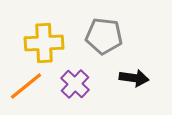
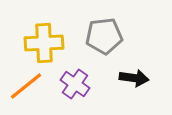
gray pentagon: rotated 12 degrees counterclockwise
purple cross: rotated 8 degrees counterclockwise
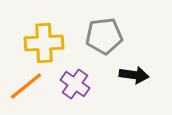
black arrow: moved 3 px up
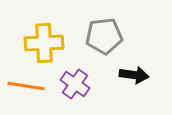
orange line: rotated 48 degrees clockwise
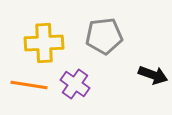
black arrow: moved 19 px right; rotated 12 degrees clockwise
orange line: moved 3 px right, 1 px up
